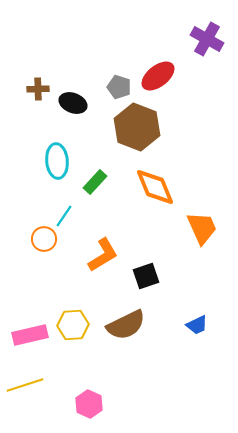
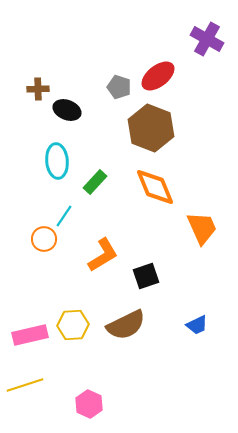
black ellipse: moved 6 px left, 7 px down
brown hexagon: moved 14 px right, 1 px down
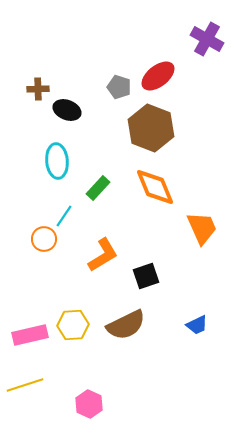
green rectangle: moved 3 px right, 6 px down
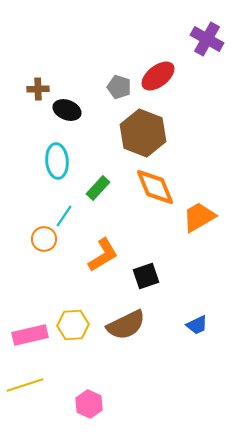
brown hexagon: moved 8 px left, 5 px down
orange trapezoid: moved 3 px left, 11 px up; rotated 96 degrees counterclockwise
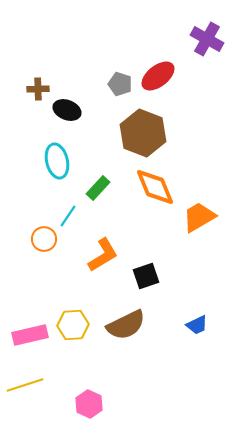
gray pentagon: moved 1 px right, 3 px up
cyan ellipse: rotated 8 degrees counterclockwise
cyan line: moved 4 px right
